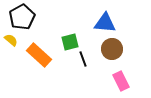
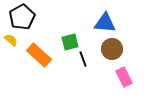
pink rectangle: moved 3 px right, 4 px up
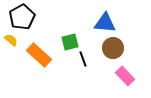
brown circle: moved 1 px right, 1 px up
pink rectangle: moved 1 px right, 1 px up; rotated 18 degrees counterclockwise
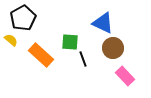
black pentagon: moved 1 px right, 1 px down
blue triangle: moved 2 px left; rotated 20 degrees clockwise
green square: rotated 18 degrees clockwise
orange rectangle: moved 2 px right
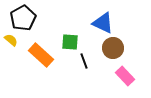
black line: moved 1 px right, 2 px down
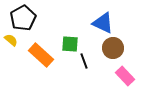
green square: moved 2 px down
